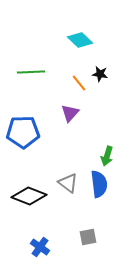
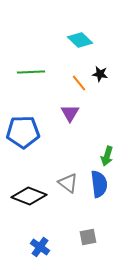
purple triangle: rotated 12 degrees counterclockwise
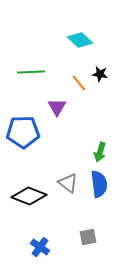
purple triangle: moved 13 px left, 6 px up
green arrow: moved 7 px left, 4 px up
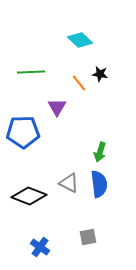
gray triangle: moved 1 px right; rotated 10 degrees counterclockwise
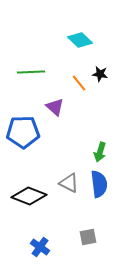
purple triangle: moved 2 px left; rotated 18 degrees counterclockwise
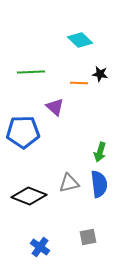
orange line: rotated 48 degrees counterclockwise
gray triangle: rotated 40 degrees counterclockwise
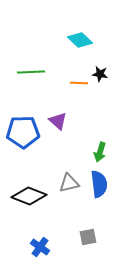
purple triangle: moved 3 px right, 14 px down
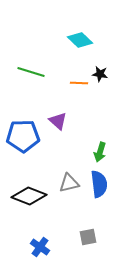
green line: rotated 20 degrees clockwise
blue pentagon: moved 4 px down
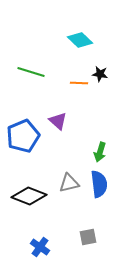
blue pentagon: rotated 20 degrees counterclockwise
